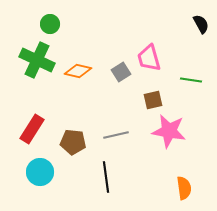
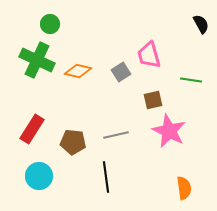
pink trapezoid: moved 3 px up
pink star: rotated 16 degrees clockwise
cyan circle: moved 1 px left, 4 px down
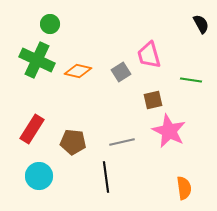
gray line: moved 6 px right, 7 px down
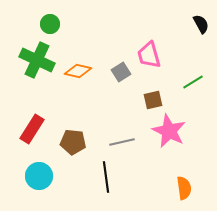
green line: moved 2 px right, 2 px down; rotated 40 degrees counterclockwise
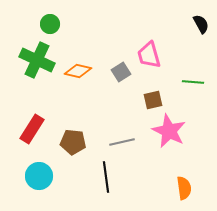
green line: rotated 35 degrees clockwise
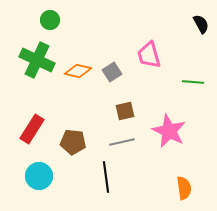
green circle: moved 4 px up
gray square: moved 9 px left
brown square: moved 28 px left, 11 px down
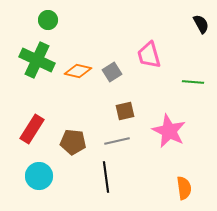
green circle: moved 2 px left
gray line: moved 5 px left, 1 px up
